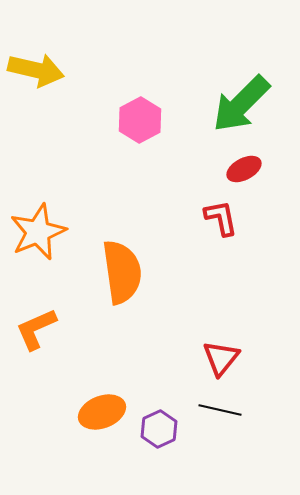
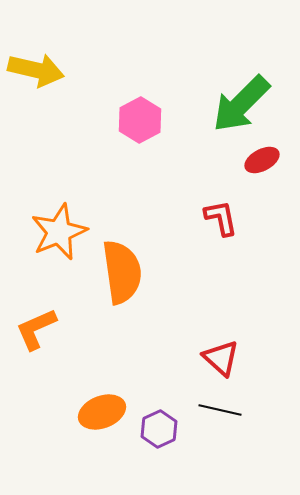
red ellipse: moved 18 px right, 9 px up
orange star: moved 21 px right
red triangle: rotated 27 degrees counterclockwise
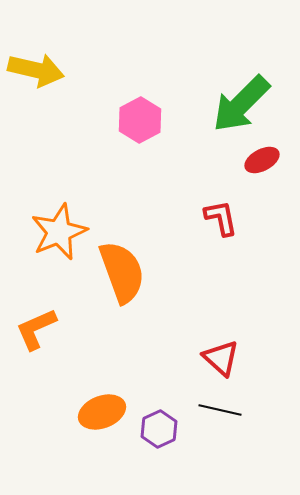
orange semicircle: rotated 12 degrees counterclockwise
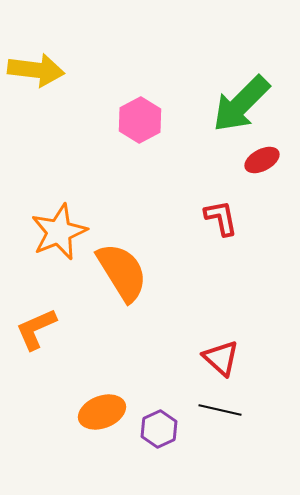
yellow arrow: rotated 6 degrees counterclockwise
orange semicircle: rotated 12 degrees counterclockwise
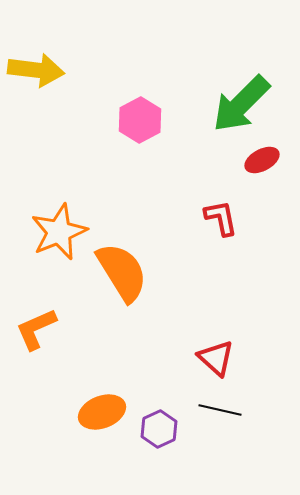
red triangle: moved 5 px left
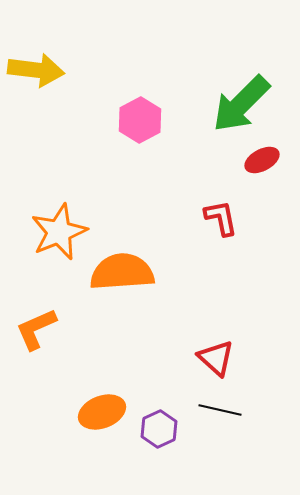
orange semicircle: rotated 62 degrees counterclockwise
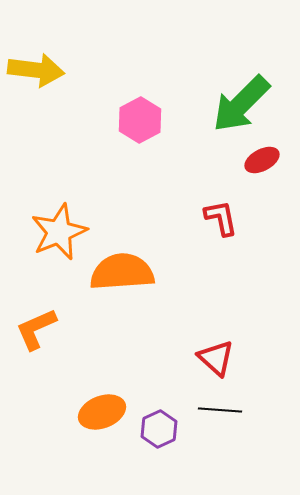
black line: rotated 9 degrees counterclockwise
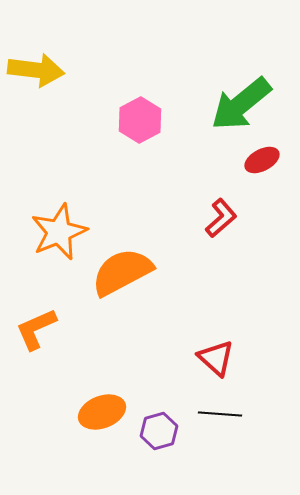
green arrow: rotated 6 degrees clockwise
red L-shape: rotated 60 degrees clockwise
orange semicircle: rotated 24 degrees counterclockwise
black line: moved 4 px down
purple hexagon: moved 2 px down; rotated 9 degrees clockwise
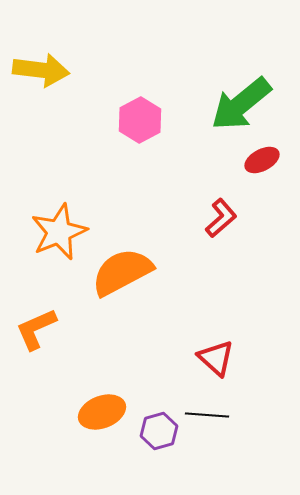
yellow arrow: moved 5 px right
black line: moved 13 px left, 1 px down
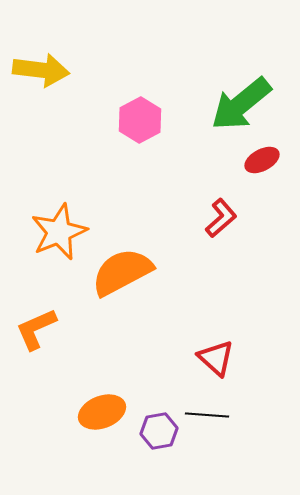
purple hexagon: rotated 6 degrees clockwise
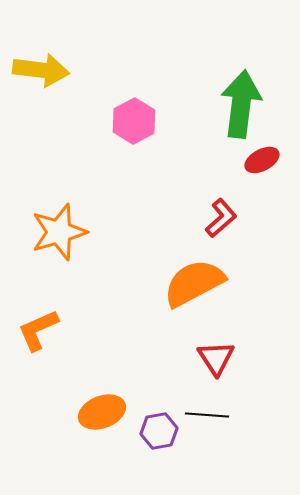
green arrow: rotated 136 degrees clockwise
pink hexagon: moved 6 px left, 1 px down
orange star: rotated 6 degrees clockwise
orange semicircle: moved 72 px right, 11 px down
orange L-shape: moved 2 px right, 1 px down
red triangle: rotated 15 degrees clockwise
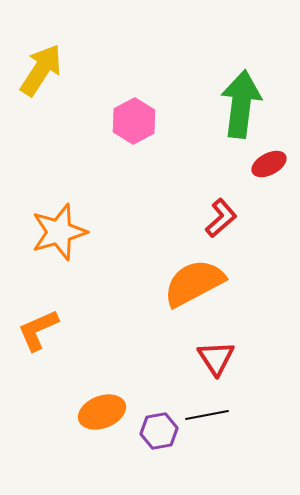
yellow arrow: rotated 64 degrees counterclockwise
red ellipse: moved 7 px right, 4 px down
black line: rotated 15 degrees counterclockwise
